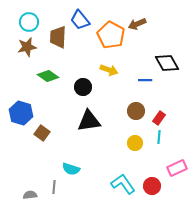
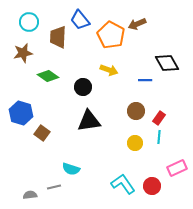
brown star: moved 4 px left, 6 px down
gray line: rotated 72 degrees clockwise
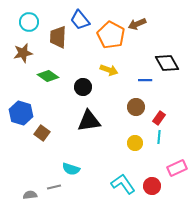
brown circle: moved 4 px up
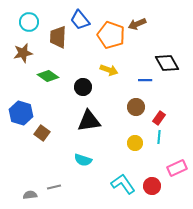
orange pentagon: rotated 8 degrees counterclockwise
cyan semicircle: moved 12 px right, 9 px up
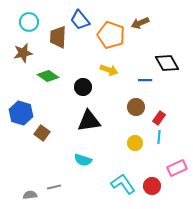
brown arrow: moved 3 px right, 1 px up
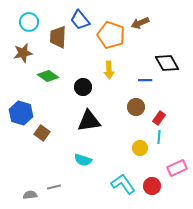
yellow arrow: rotated 66 degrees clockwise
yellow circle: moved 5 px right, 5 px down
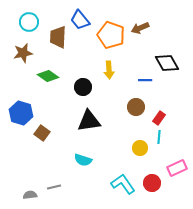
brown arrow: moved 5 px down
red circle: moved 3 px up
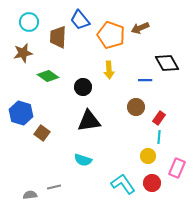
yellow circle: moved 8 px right, 8 px down
pink rectangle: rotated 42 degrees counterclockwise
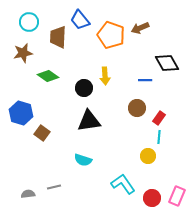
yellow arrow: moved 4 px left, 6 px down
black circle: moved 1 px right, 1 px down
brown circle: moved 1 px right, 1 px down
pink rectangle: moved 28 px down
red circle: moved 15 px down
gray semicircle: moved 2 px left, 1 px up
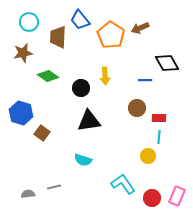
orange pentagon: rotated 12 degrees clockwise
black circle: moved 3 px left
red rectangle: rotated 56 degrees clockwise
